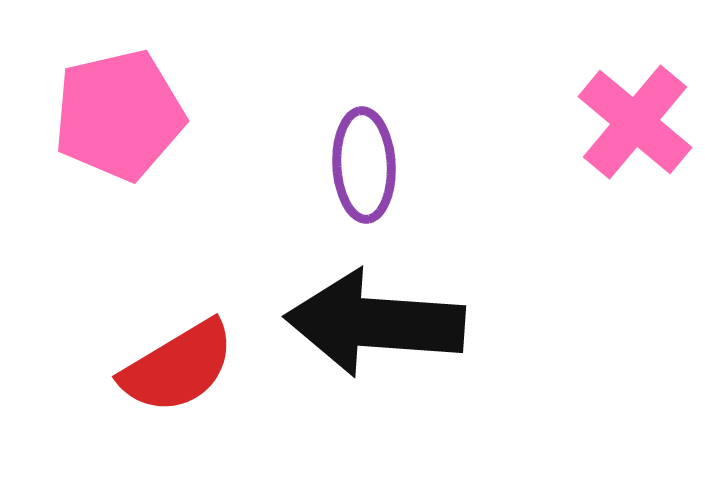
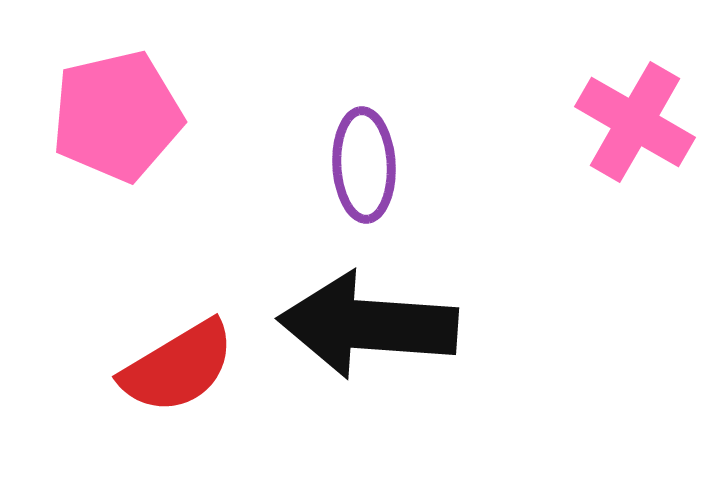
pink pentagon: moved 2 px left, 1 px down
pink cross: rotated 10 degrees counterclockwise
black arrow: moved 7 px left, 2 px down
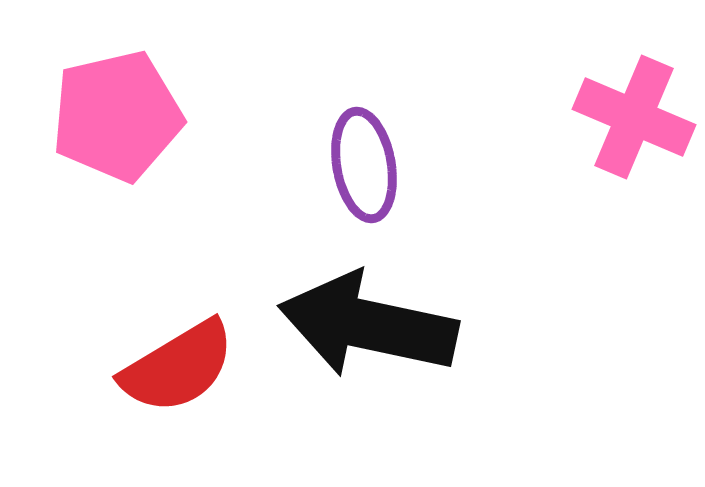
pink cross: moved 1 px left, 5 px up; rotated 7 degrees counterclockwise
purple ellipse: rotated 7 degrees counterclockwise
black arrow: rotated 8 degrees clockwise
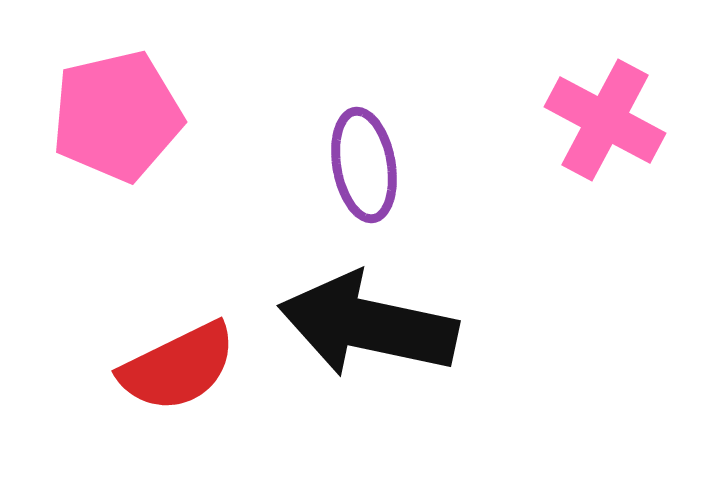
pink cross: moved 29 px left, 3 px down; rotated 5 degrees clockwise
red semicircle: rotated 5 degrees clockwise
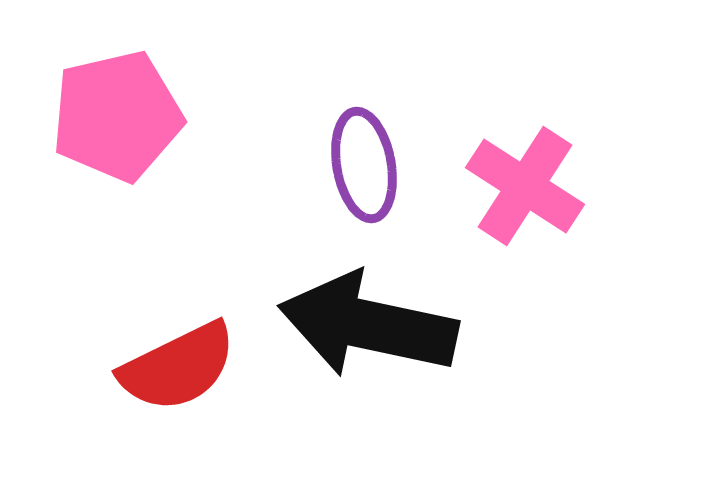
pink cross: moved 80 px left, 66 px down; rotated 5 degrees clockwise
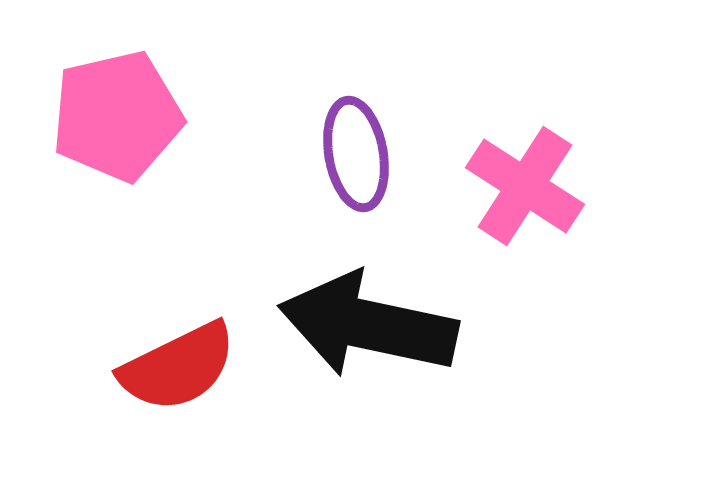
purple ellipse: moved 8 px left, 11 px up
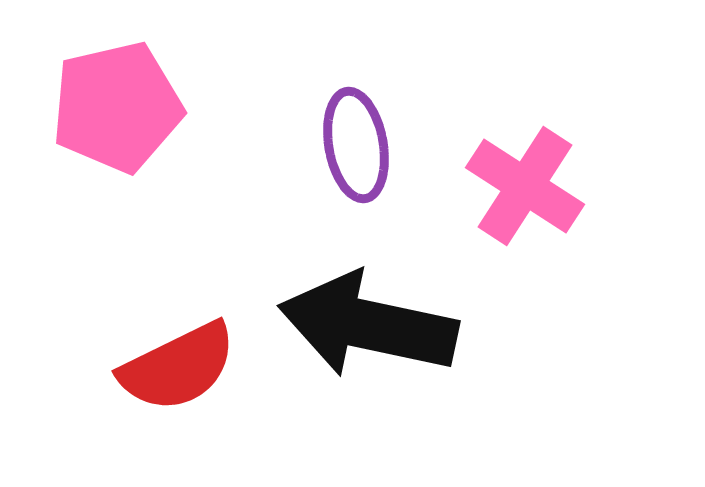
pink pentagon: moved 9 px up
purple ellipse: moved 9 px up
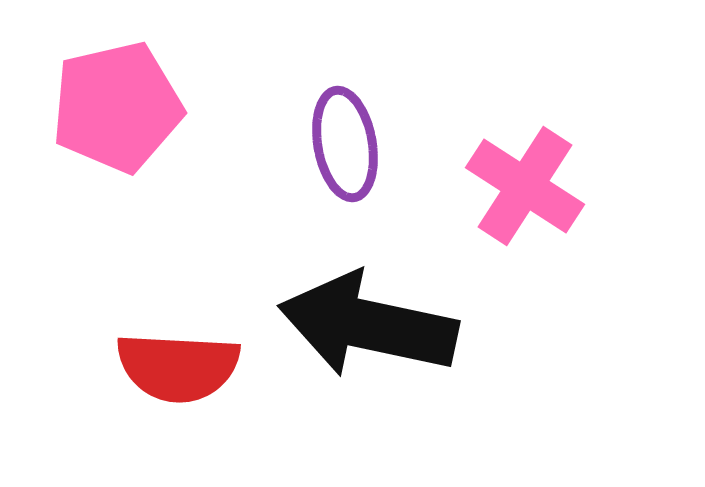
purple ellipse: moved 11 px left, 1 px up
red semicircle: rotated 29 degrees clockwise
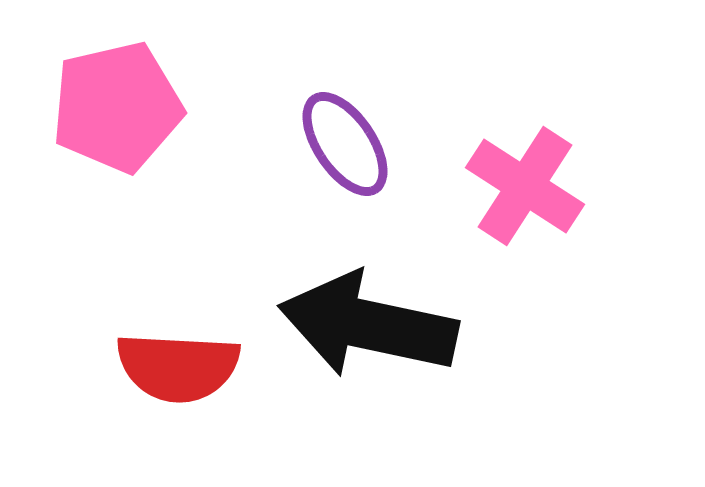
purple ellipse: rotated 24 degrees counterclockwise
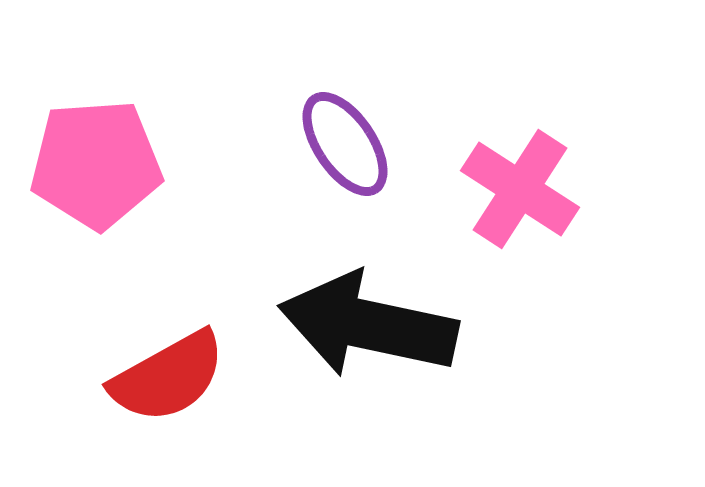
pink pentagon: moved 21 px left, 57 px down; rotated 9 degrees clockwise
pink cross: moved 5 px left, 3 px down
red semicircle: moved 10 px left, 10 px down; rotated 32 degrees counterclockwise
